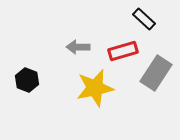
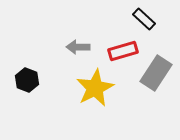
yellow star: rotated 15 degrees counterclockwise
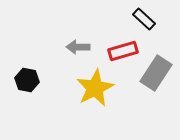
black hexagon: rotated 10 degrees counterclockwise
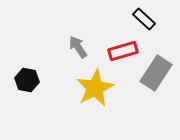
gray arrow: rotated 55 degrees clockwise
